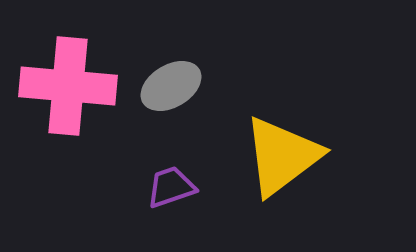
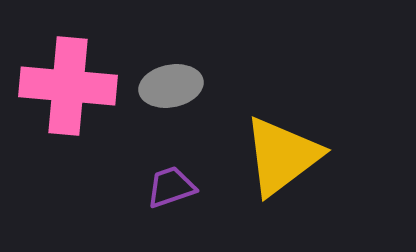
gray ellipse: rotated 20 degrees clockwise
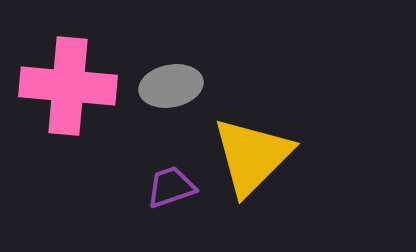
yellow triangle: moved 30 px left; rotated 8 degrees counterclockwise
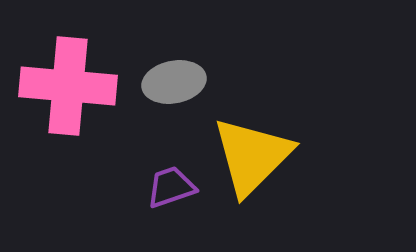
gray ellipse: moved 3 px right, 4 px up
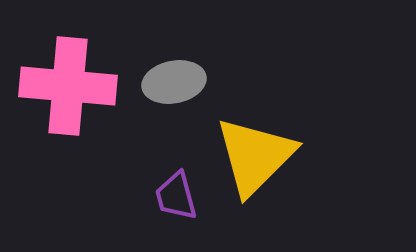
yellow triangle: moved 3 px right
purple trapezoid: moved 5 px right, 9 px down; rotated 86 degrees counterclockwise
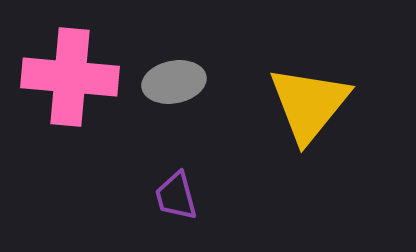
pink cross: moved 2 px right, 9 px up
yellow triangle: moved 54 px right, 52 px up; rotated 6 degrees counterclockwise
